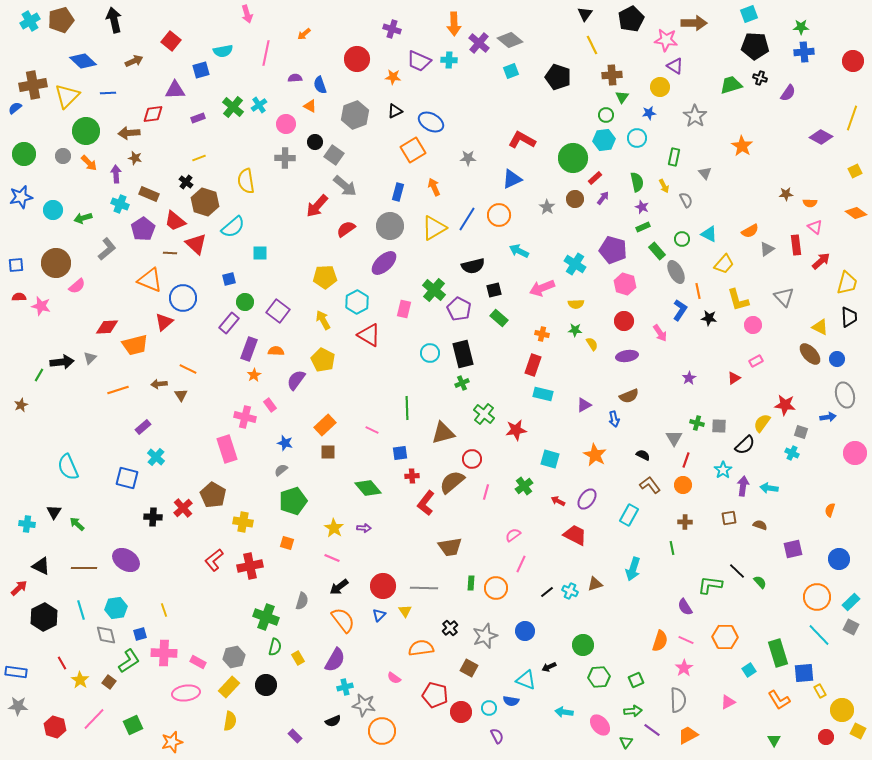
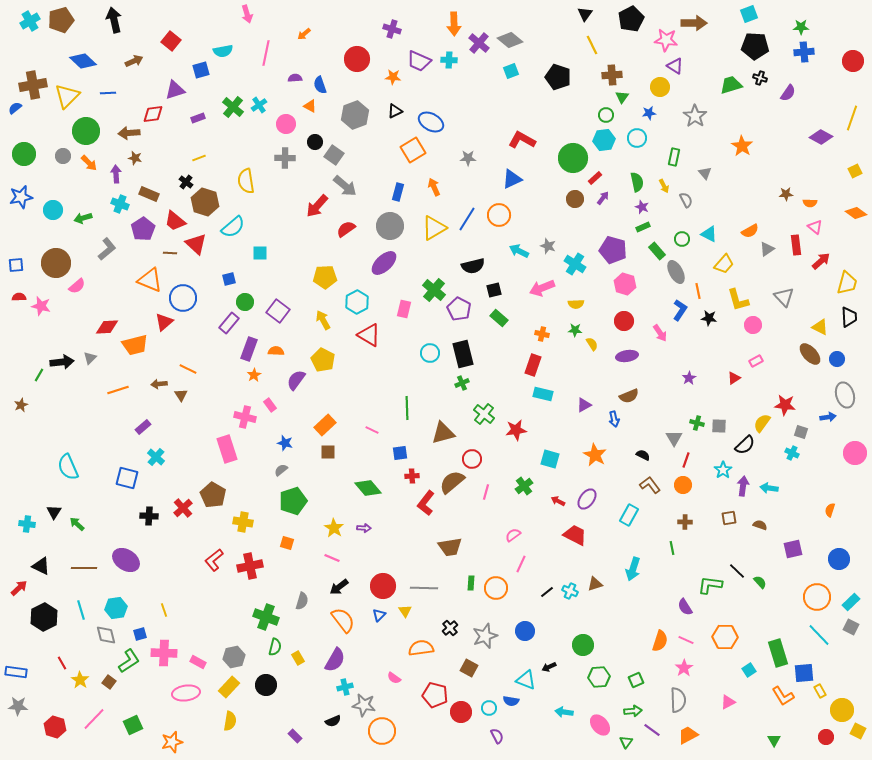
purple triangle at (175, 90): rotated 15 degrees counterclockwise
gray star at (547, 207): moved 1 px right, 39 px down; rotated 14 degrees counterclockwise
black cross at (153, 517): moved 4 px left, 1 px up
orange L-shape at (779, 700): moved 4 px right, 4 px up
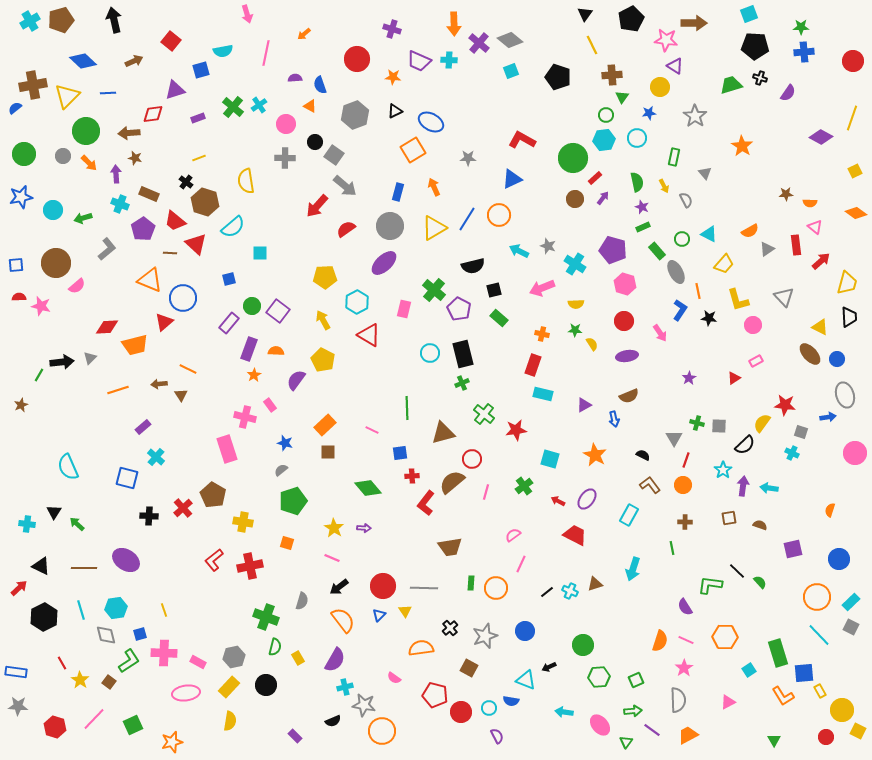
green circle at (245, 302): moved 7 px right, 4 px down
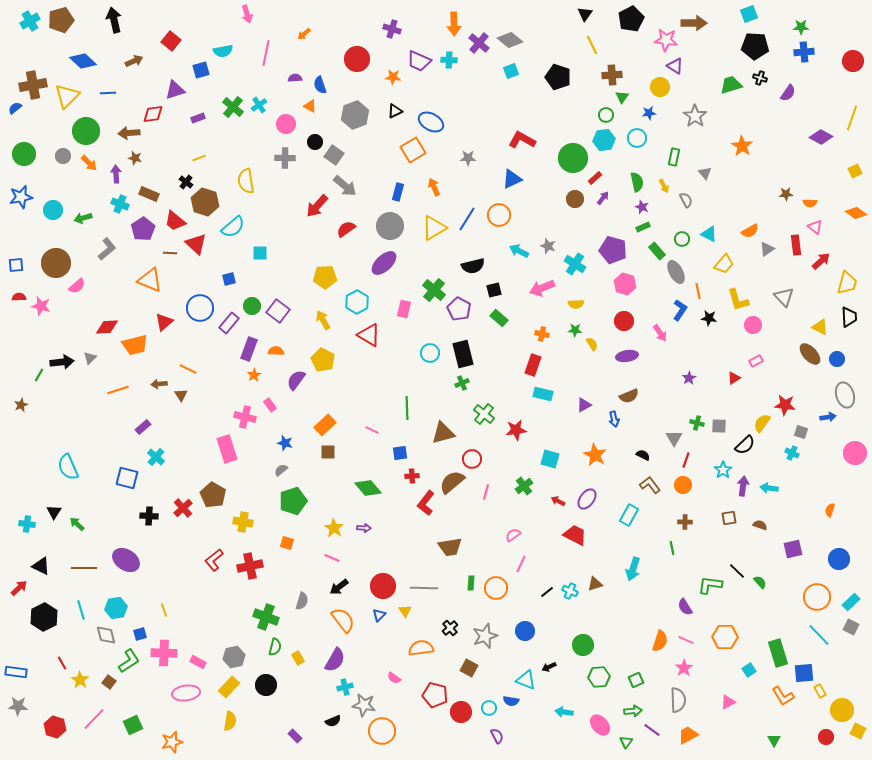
blue circle at (183, 298): moved 17 px right, 10 px down
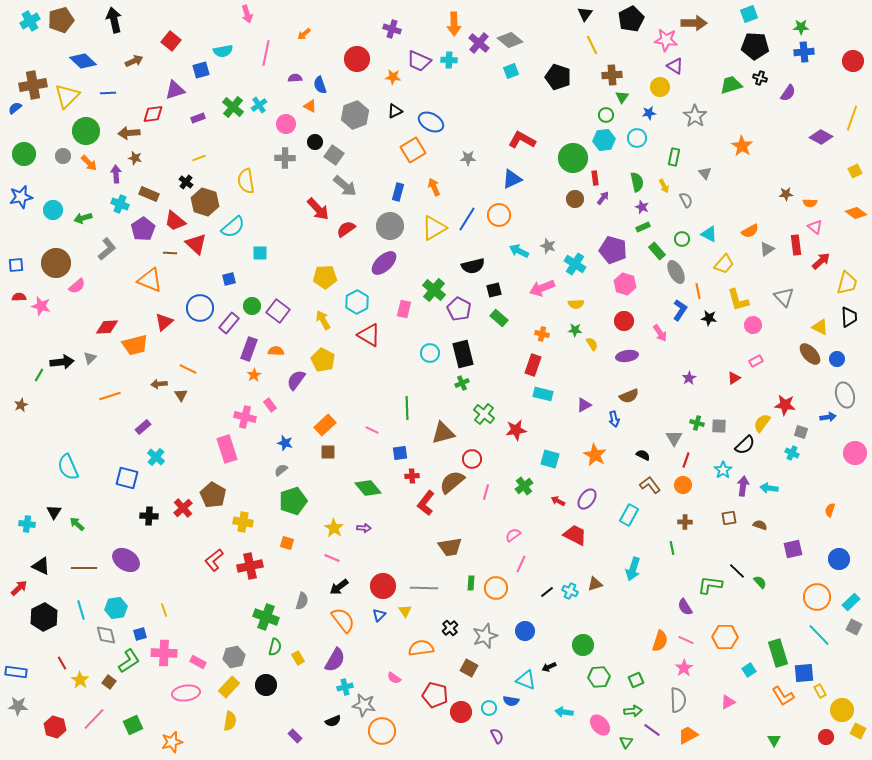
red rectangle at (595, 178): rotated 56 degrees counterclockwise
red arrow at (317, 206): moved 1 px right, 3 px down; rotated 85 degrees counterclockwise
orange line at (118, 390): moved 8 px left, 6 px down
gray square at (851, 627): moved 3 px right
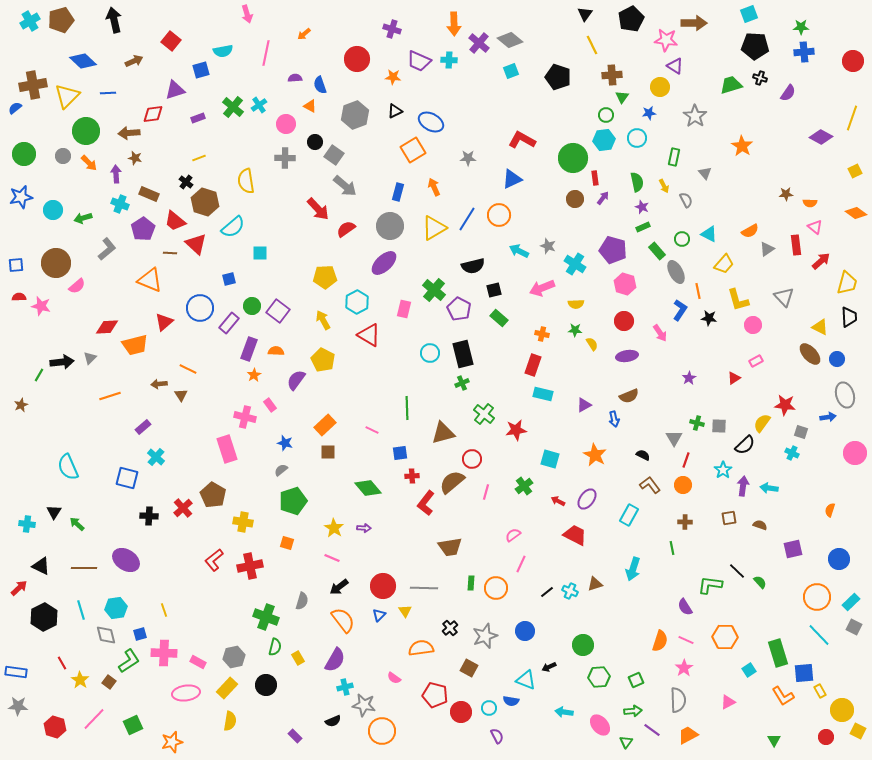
yellow rectangle at (229, 687): moved 2 px left, 1 px down
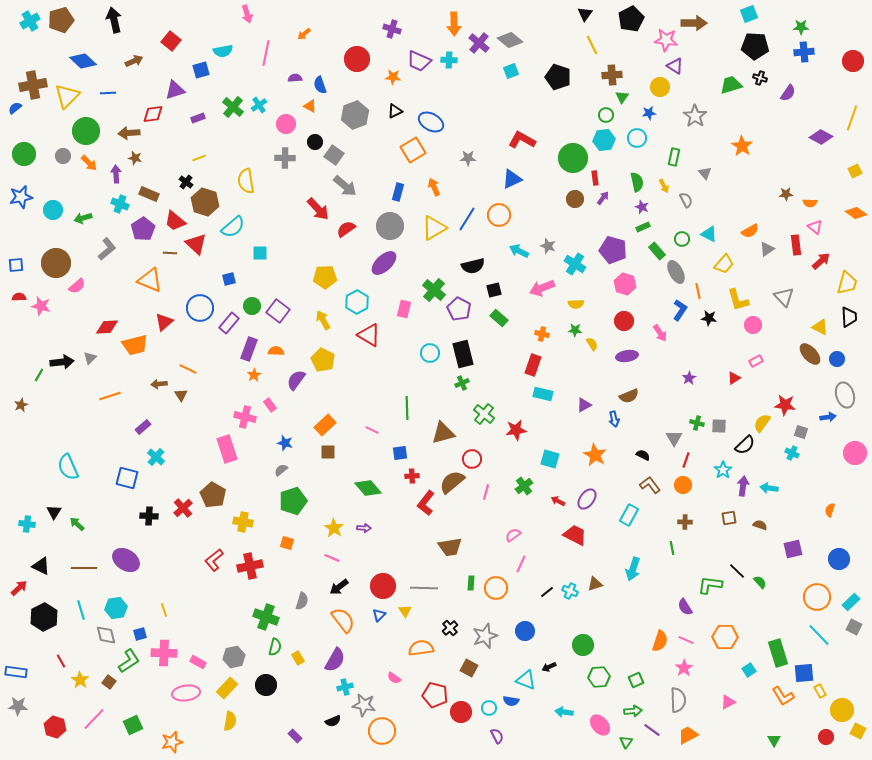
red line at (62, 663): moved 1 px left, 2 px up
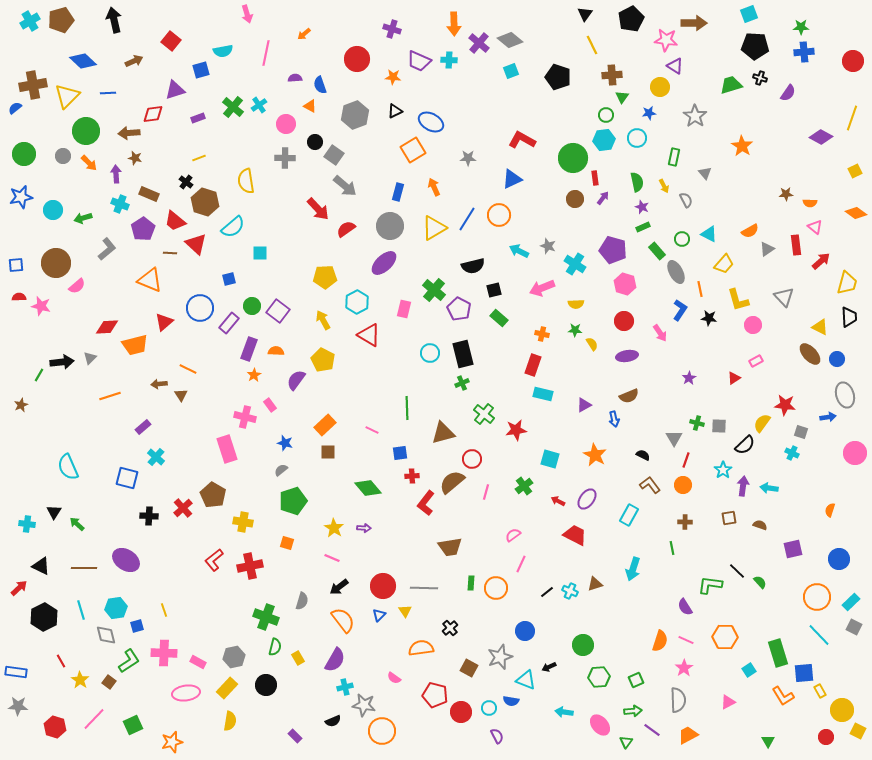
orange line at (698, 291): moved 2 px right, 2 px up
blue square at (140, 634): moved 3 px left, 8 px up
gray star at (485, 636): moved 15 px right, 21 px down
green triangle at (774, 740): moved 6 px left, 1 px down
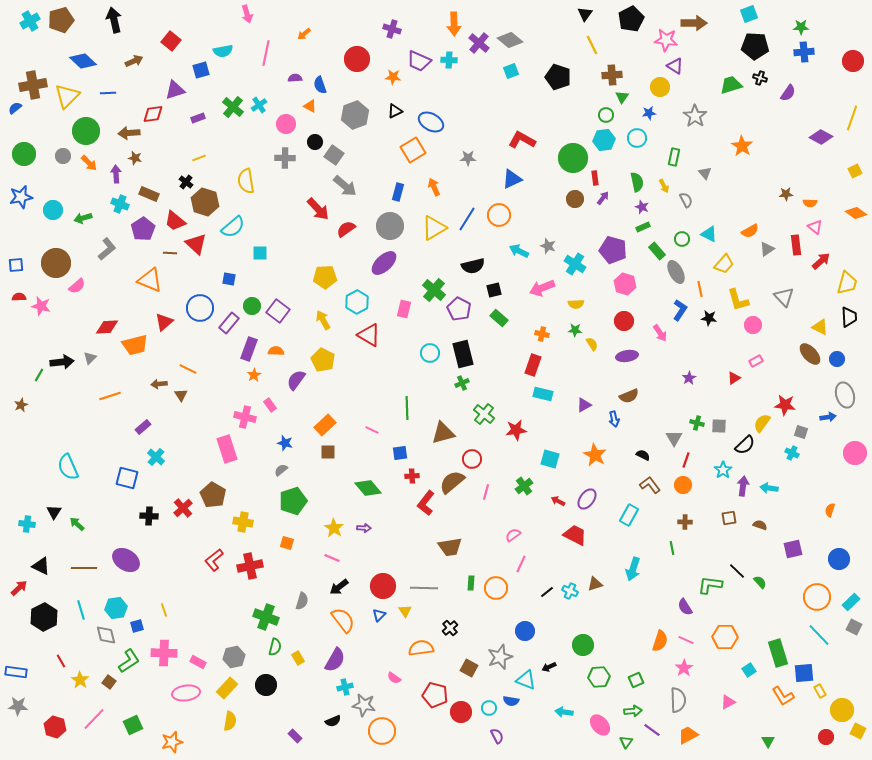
blue square at (229, 279): rotated 24 degrees clockwise
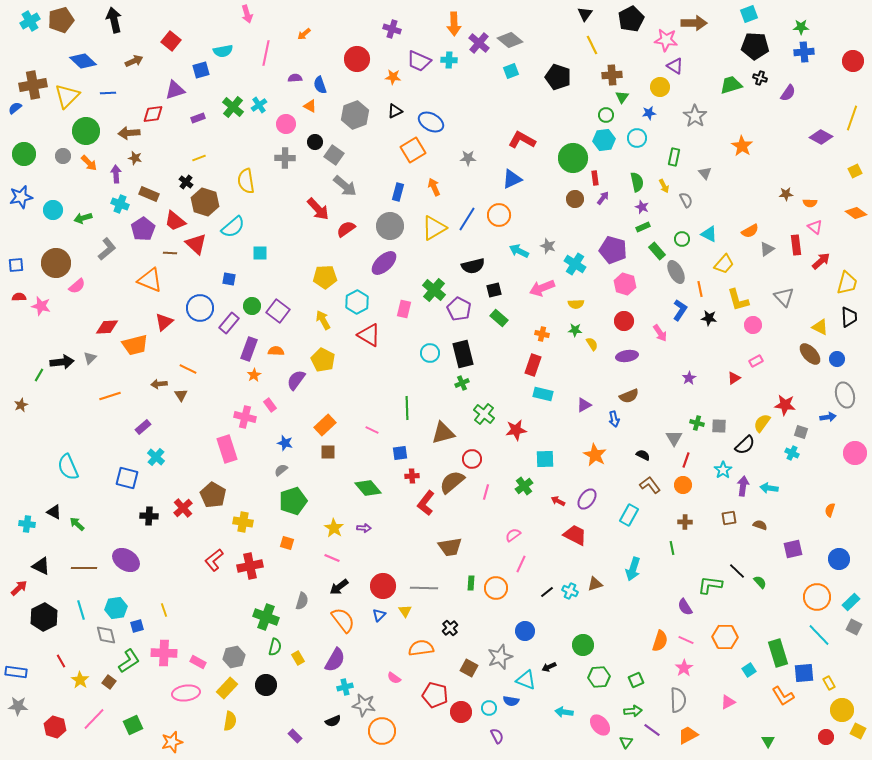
cyan square at (550, 459): moved 5 px left; rotated 18 degrees counterclockwise
black triangle at (54, 512): rotated 35 degrees counterclockwise
yellow rectangle at (820, 691): moved 9 px right, 8 px up
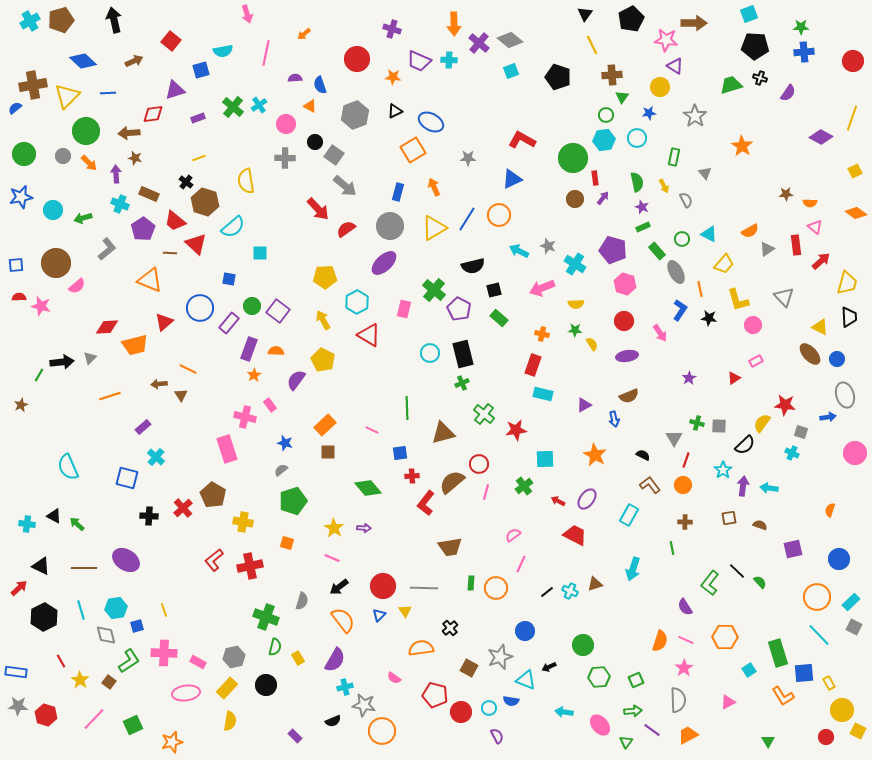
red circle at (472, 459): moved 7 px right, 5 px down
black triangle at (54, 512): moved 4 px down
green L-shape at (710, 585): moved 2 px up; rotated 60 degrees counterclockwise
red hexagon at (55, 727): moved 9 px left, 12 px up
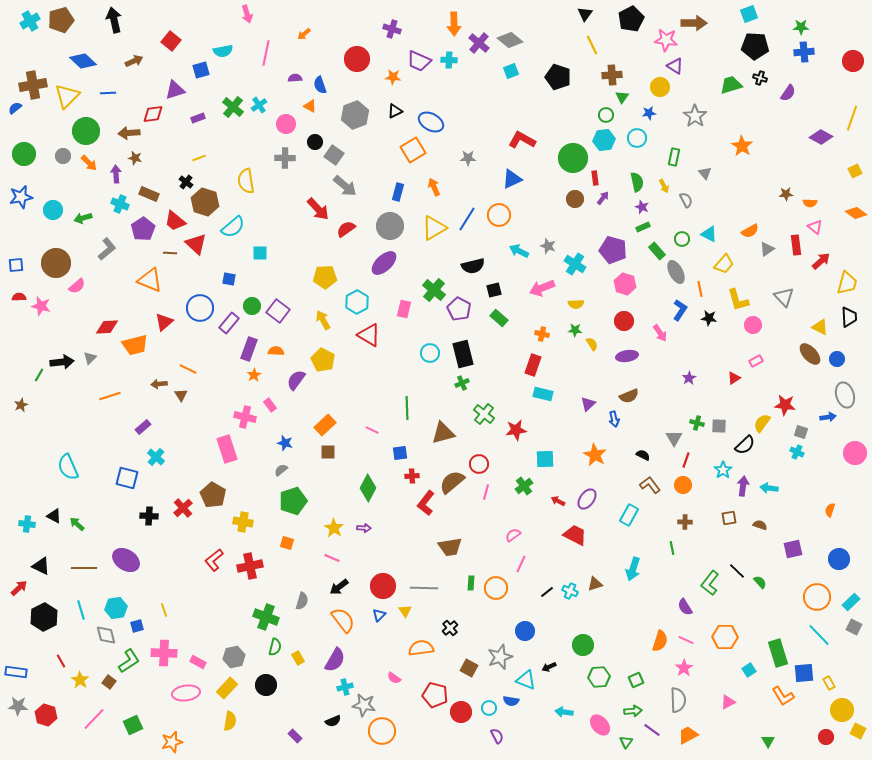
purple triangle at (584, 405): moved 4 px right, 1 px up; rotated 14 degrees counterclockwise
cyan cross at (792, 453): moved 5 px right, 1 px up
green diamond at (368, 488): rotated 68 degrees clockwise
